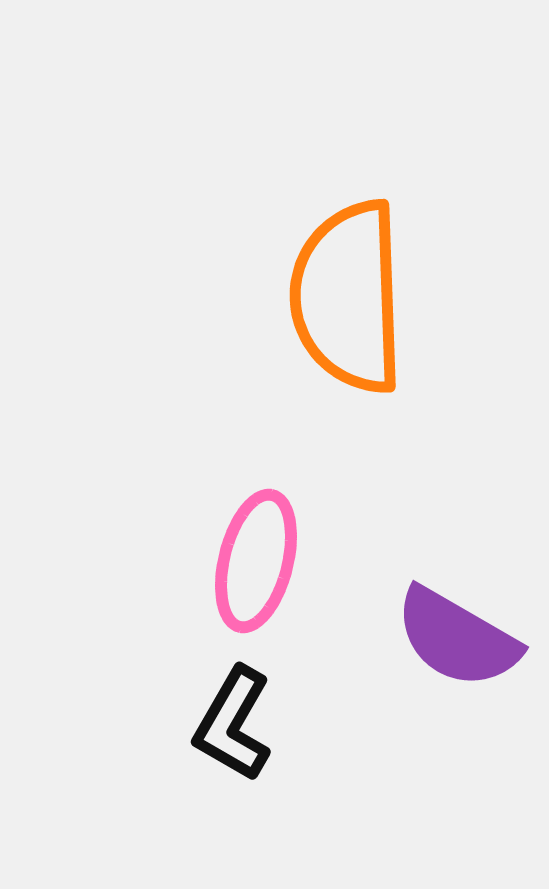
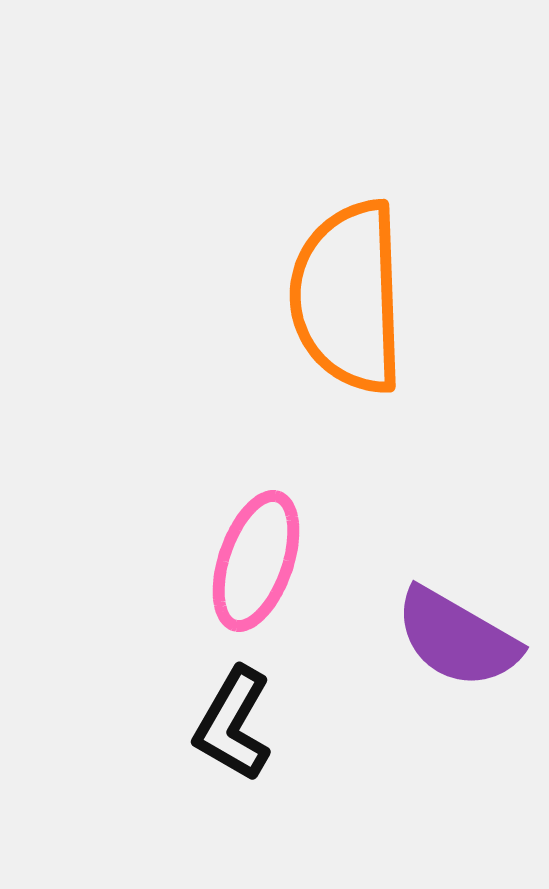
pink ellipse: rotated 5 degrees clockwise
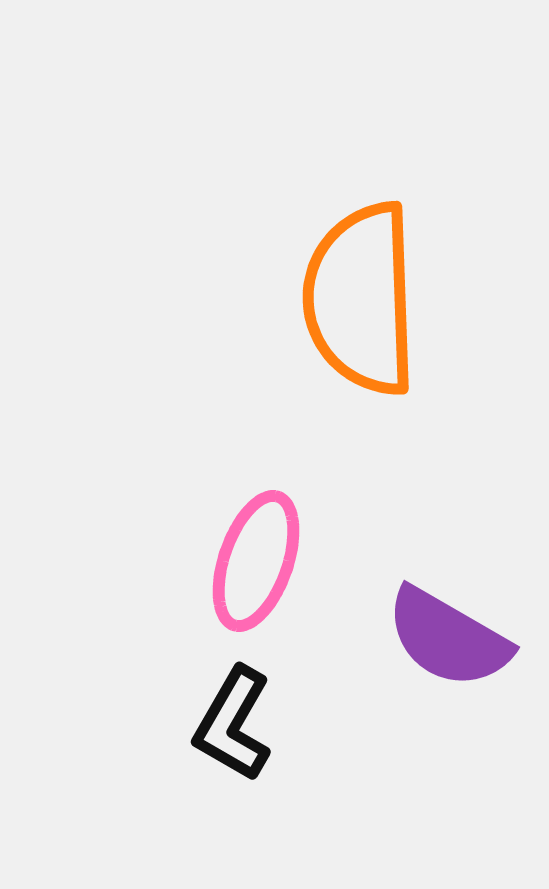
orange semicircle: moved 13 px right, 2 px down
purple semicircle: moved 9 px left
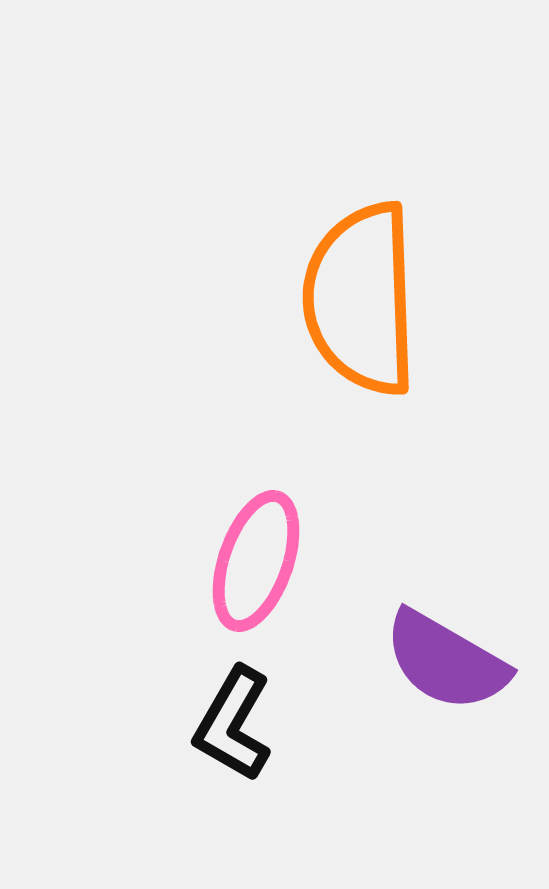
purple semicircle: moved 2 px left, 23 px down
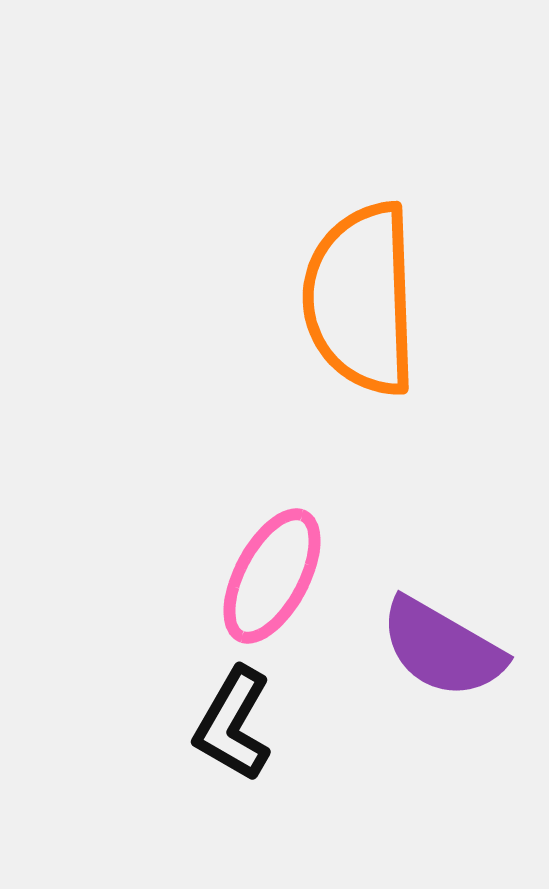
pink ellipse: moved 16 px right, 15 px down; rotated 9 degrees clockwise
purple semicircle: moved 4 px left, 13 px up
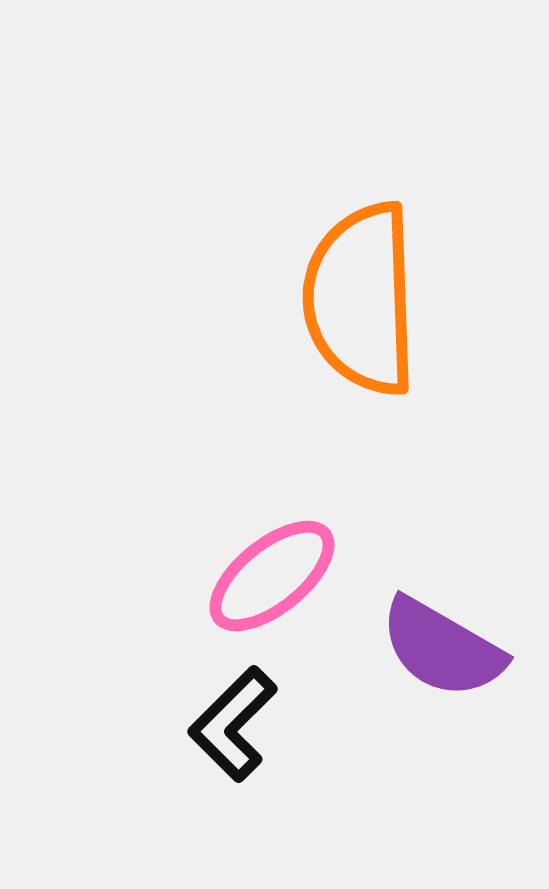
pink ellipse: rotated 23 degrees clockwise
black L-shape: rotated 15 degrees clockwise
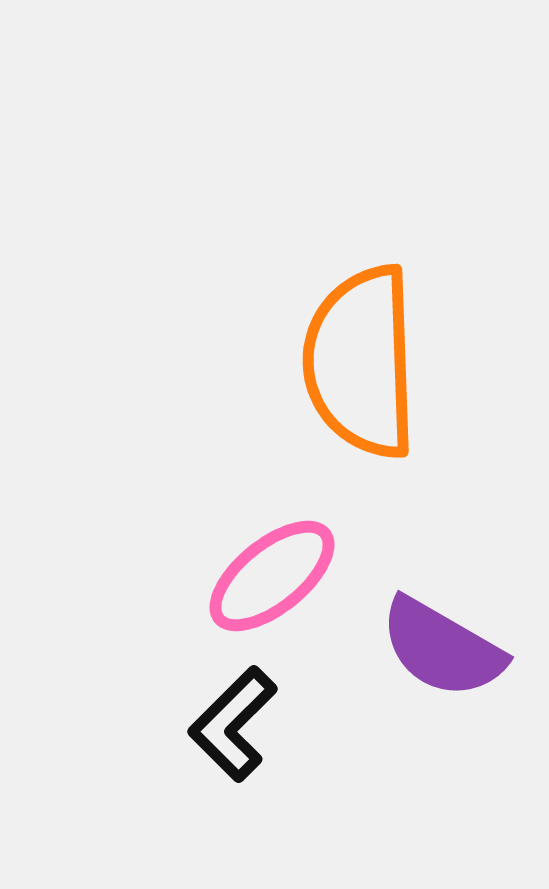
orange semicircle: moved 63 px down
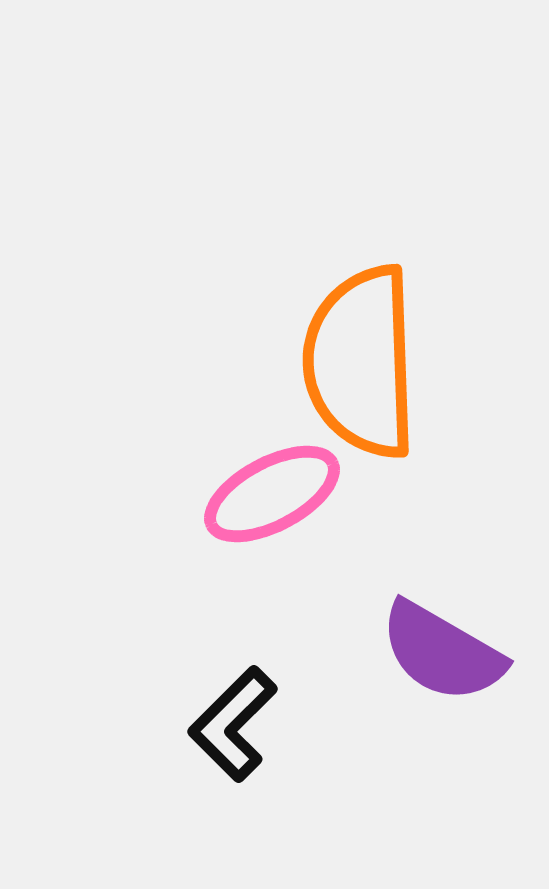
pink ellipse: moved 82 px up; rotated 11 degrees clockwise
purple semicircle: moved 4 px down
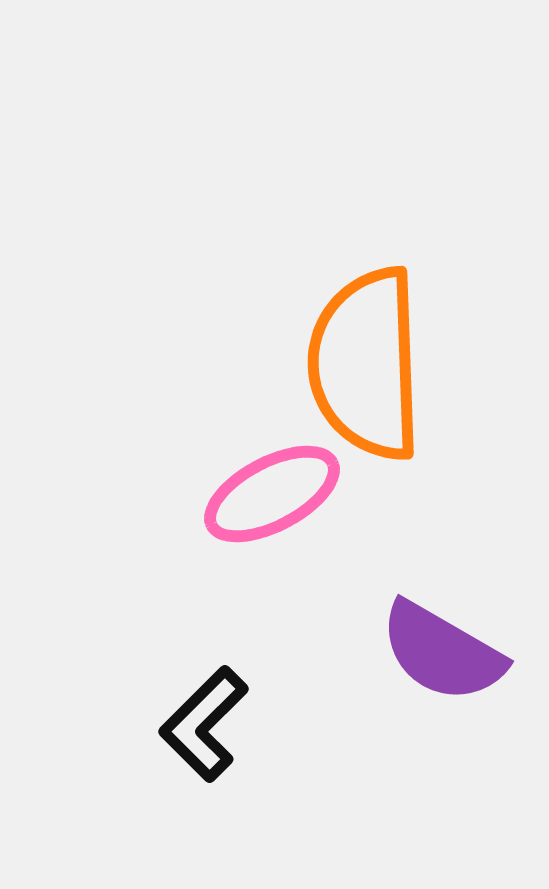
orange semicircle: moved 5 px right, 2 px down
black L-shape: moved 29 px left
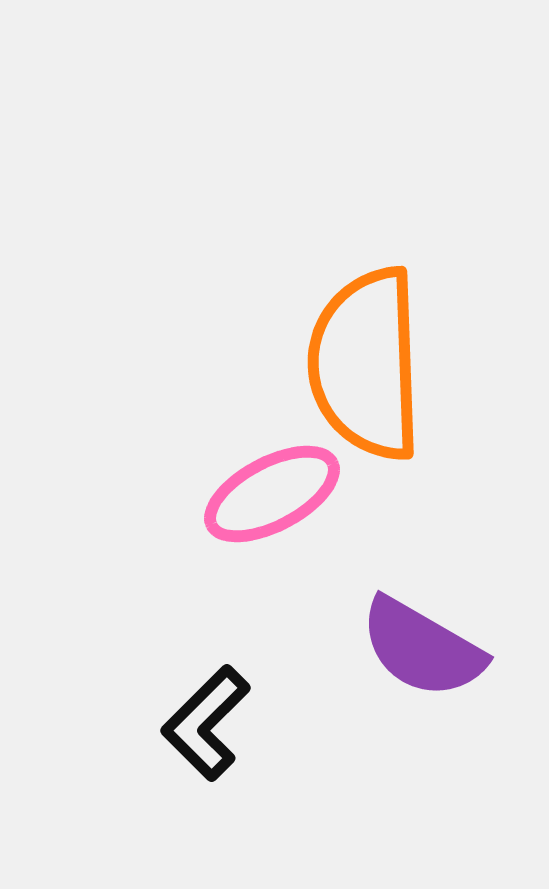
purple semicircle: moved 20 px left, 4 px up
black L-shape: moved 2 px right, 1 px up
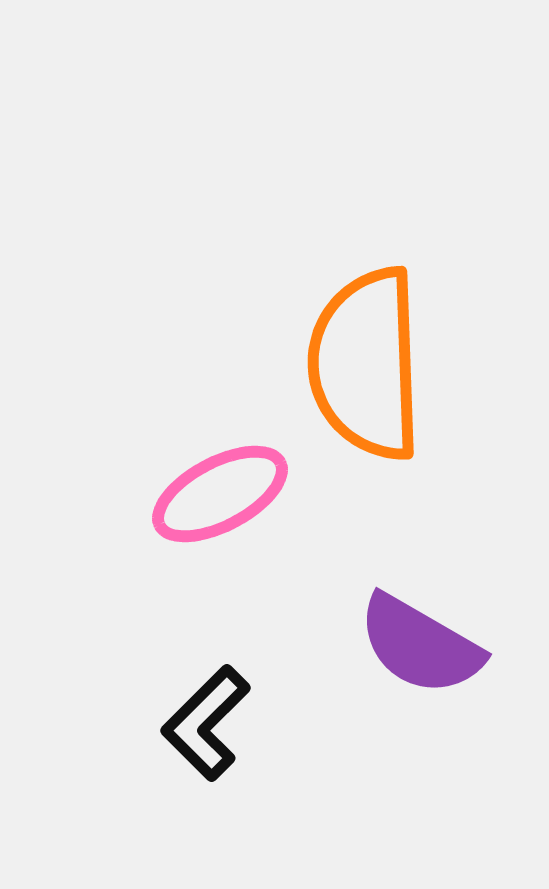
pink ellipse: moved 52 px left
purple semicircle: moved 2 px left, 3 px up
